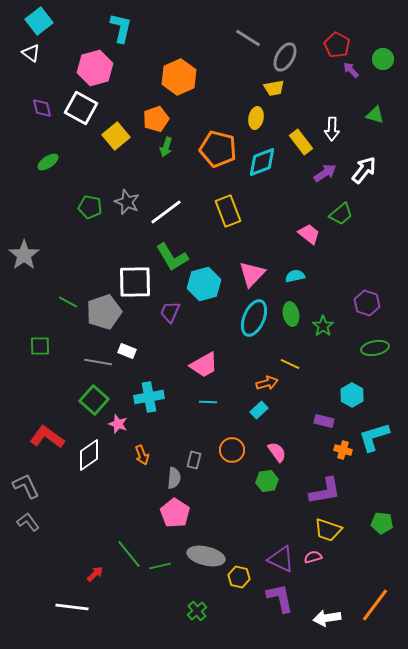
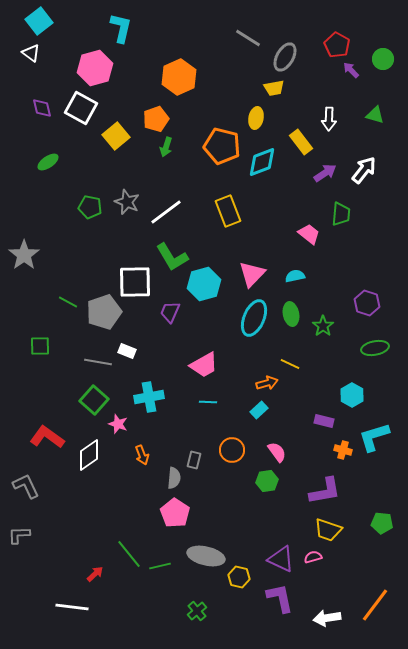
white arrow at (332, 129): moved 3 px left, 10 px up
orange pentagon at (218, 149): moved 4 px right, 3 px up
green trapezoid at (341, 214): rotated 45 degrees counterclockwise
gray L-shape at (28, 522): moved 9 px left, 13 px down; rotated 55 degrees counterclockwise
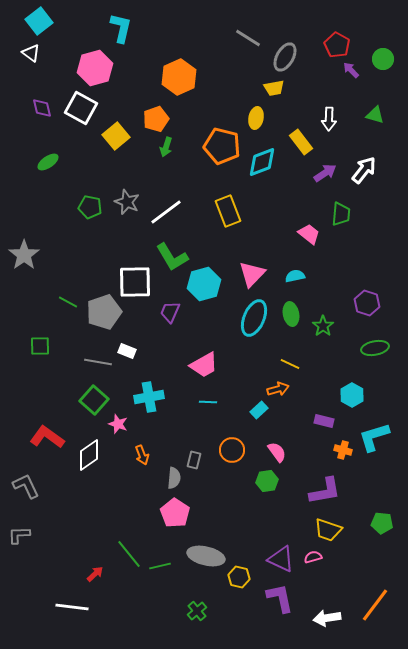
orange arrow at (267, 383): moved 11 px right, 6 px down
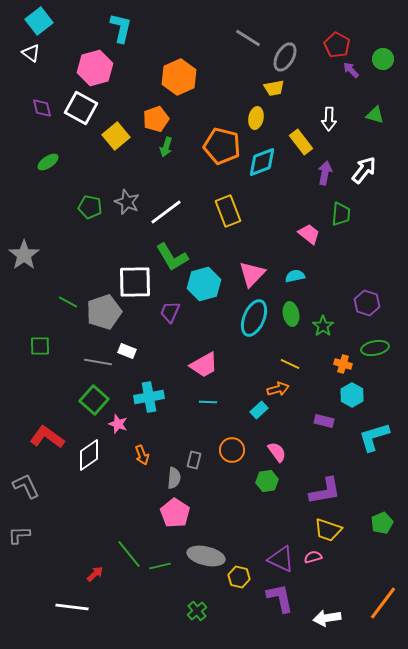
purple arrow at (325, 173): rotated 45 degrees counterclockwise
orange cross at (343, 450): moved 86 px up
green pentagon at (382, 523): rotated 30 degrees counterclockwise
orange line at (375, 605): moved 8 px right, 2 px up
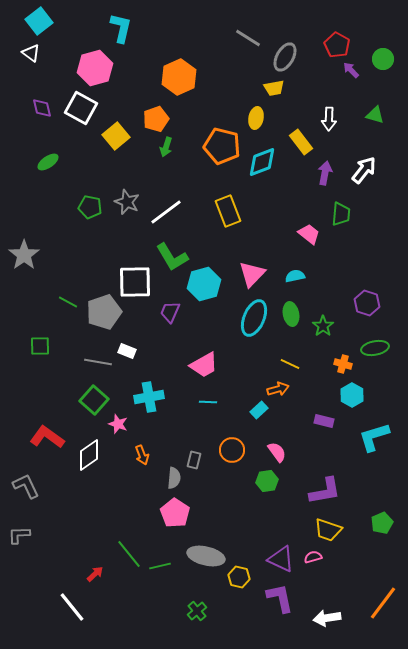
white line at (72, 607): rotated 44 degrees clockwise
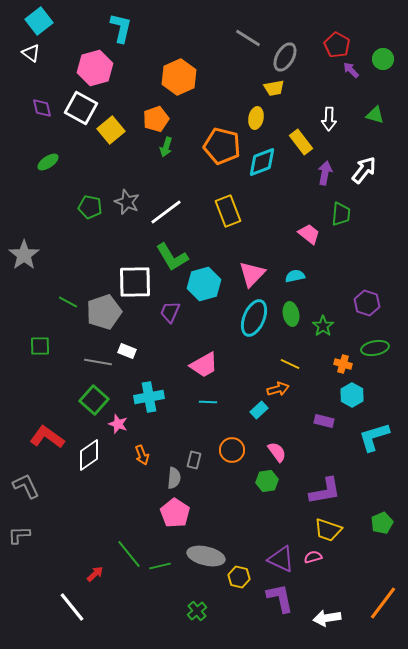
yellow square at (116, 136): moved 5 px left, 6 px up
